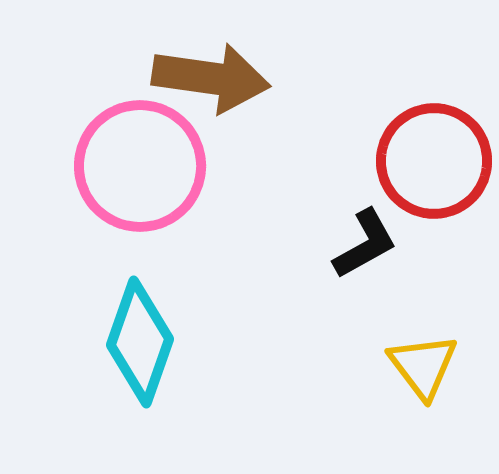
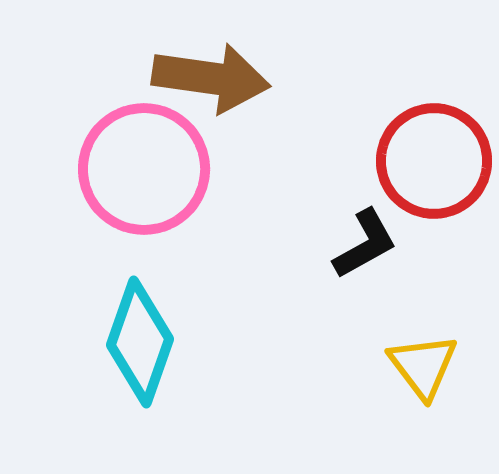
pink circle: moved 4 px right, 3 px down
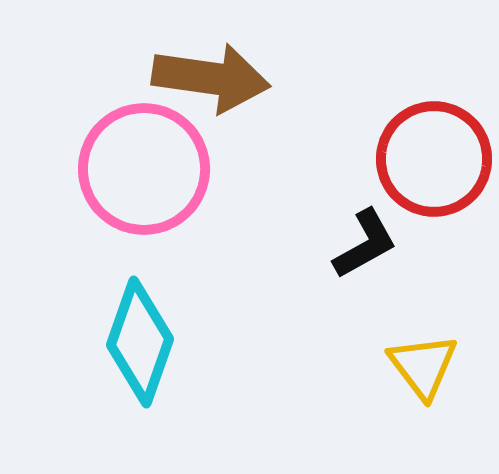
red circle: moved 2 px up
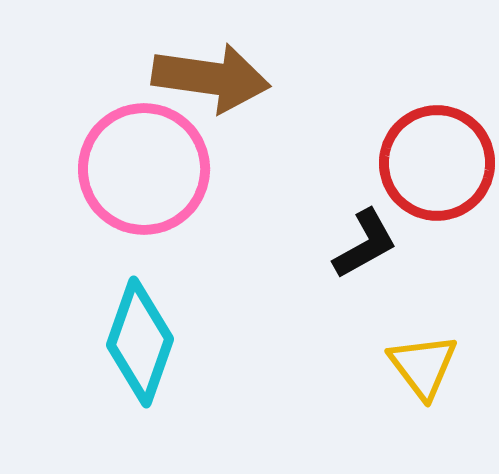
red circle: moved 3 px right, 4 px down
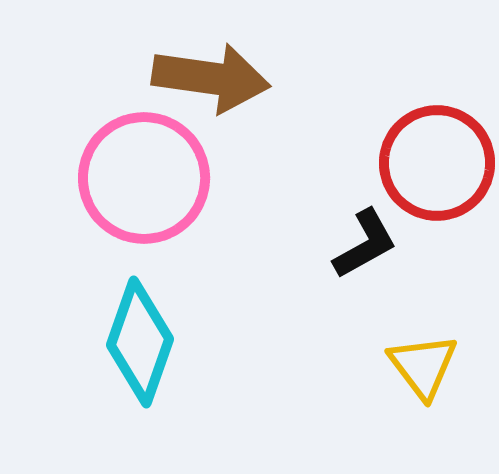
pink circle: moved 9 px down
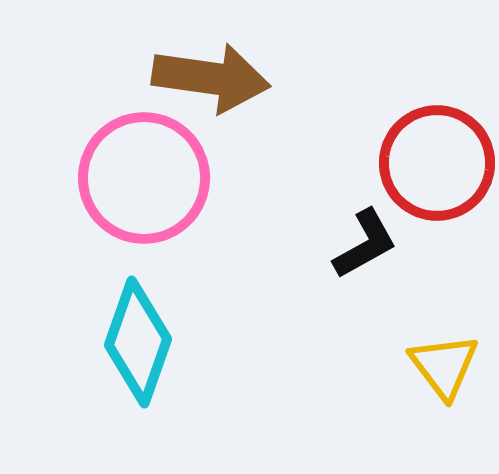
cyan diamond: moved 2 px left
yellow triangle: moved 21 px right
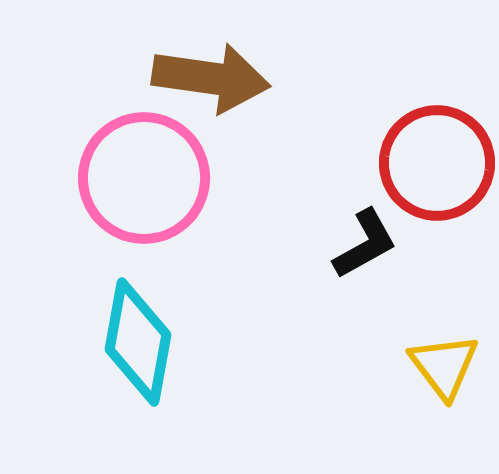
cyan diamond: rotated 9 degrees counterclockwise
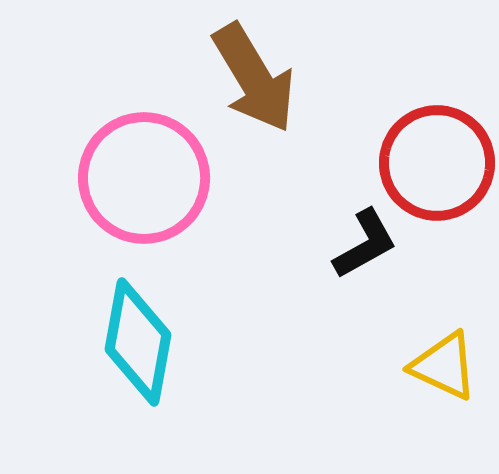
brown arrow: moved 43 px right; rotated 51 degrees clockwise
yellow triangle: rotated 28 degrees counterclockwise
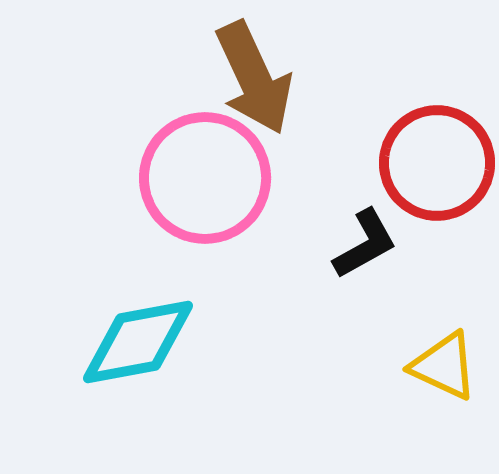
brown arrow: rotated 6 degrees clockwise
pink circle: moved 61 px right
cyan diamond: rotated 69 degrees clockwise
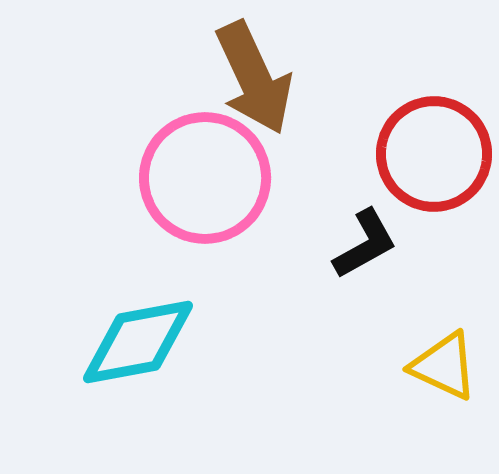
red circle: moved 3 px left, 9 px up
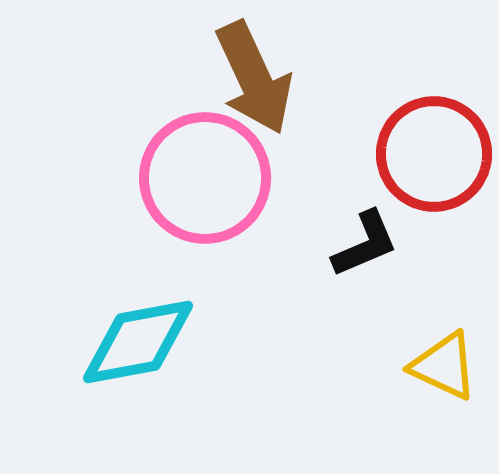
black L-shape: rotated 6 degrees clockwise
